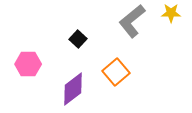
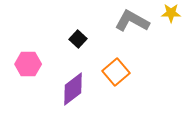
gray L-shape: rotated 68 degrees clockwise
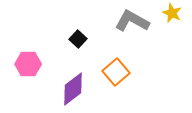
yellow star: moved 1 px right; rotated 24 degrees clockwise
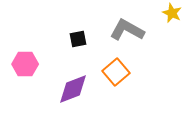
gray L-shape: moved 5 px left, 9 px down
black square: rotated 36 degrees clockwise
pink hexagon: moved 3 px left
purple diamond: rotated 16 degrees clockwise
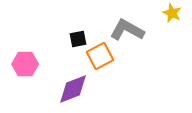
orange square: moved 16 px left, 16 px up; rotated 12 degrees clockwise
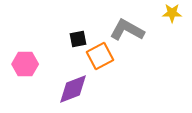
yellow star: rotated 24 degrees counterclockwise
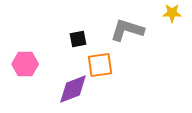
gray L-shape: rotated 12 degrees counterclockwise
orange square: moved 9 px down; rotated 20 degrees clockwise
